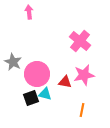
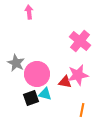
gray star: moved 3 px right, 1 px down
pink star: moved 6 px left
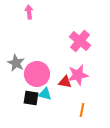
black square: rotated 28 degrees clockwise
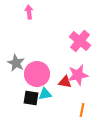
cyan triangle: rotated 24 degrees counterclockwise
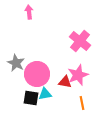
pink star: rotated 10 degrees counterclockwise
orange line: moved 7 px up; rotated 24 degrees counterclockwise
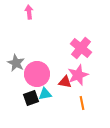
pink cross: moved 1 px right, 7 px down
black square: rotated 28 degrees counterclockwise
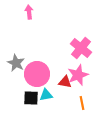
cyan triangle: moved 1 px right, 1 px down
black square: rotated 21 degrees clockwise
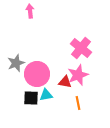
pink arrow: moved 1 px right, 1 px up
gray star: rotated 24 degrees clockwise
orange line: moved 4 px left
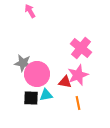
pink arrow: rotated 24 degrees counterclockwise
gray star: moved 7 px right; rotated 30 degrees clockwise
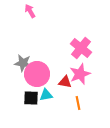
pink star: moved 2 px right, 1 px up
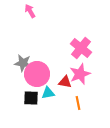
cyan triangle: moved 2 px right, 2 px up
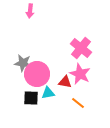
pink arrow: rotated 144 degrees counterclockwise
pink star: rotated 25 degrees counterclockwise
orange line: rotated 40 degrees counterclockwise
